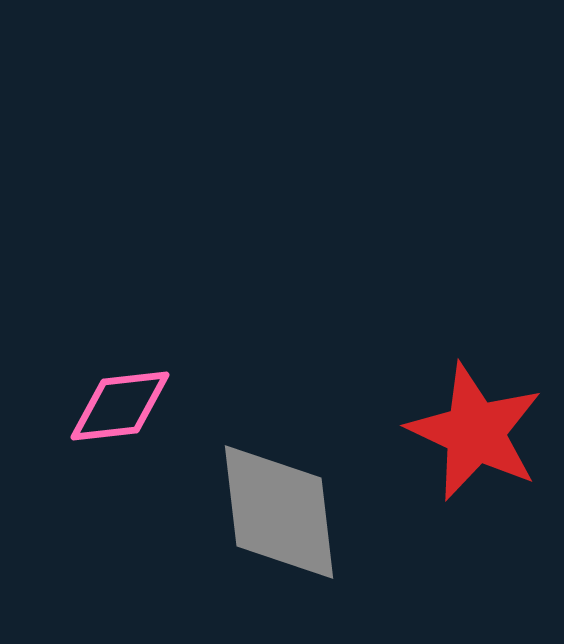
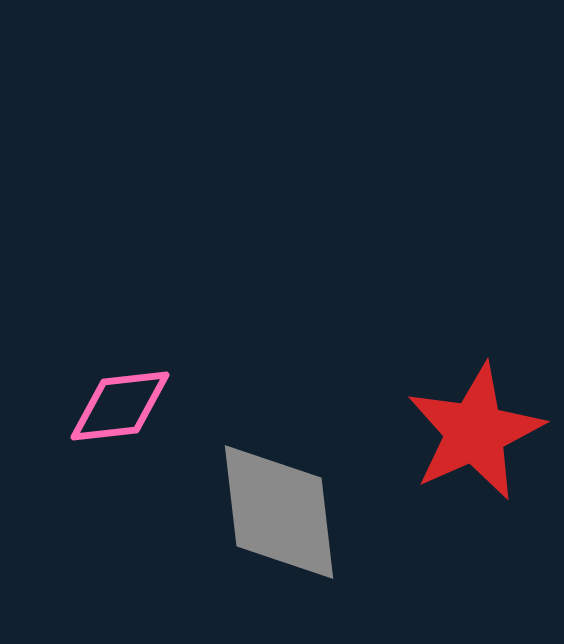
red star: rotated 23 degrees clockwise
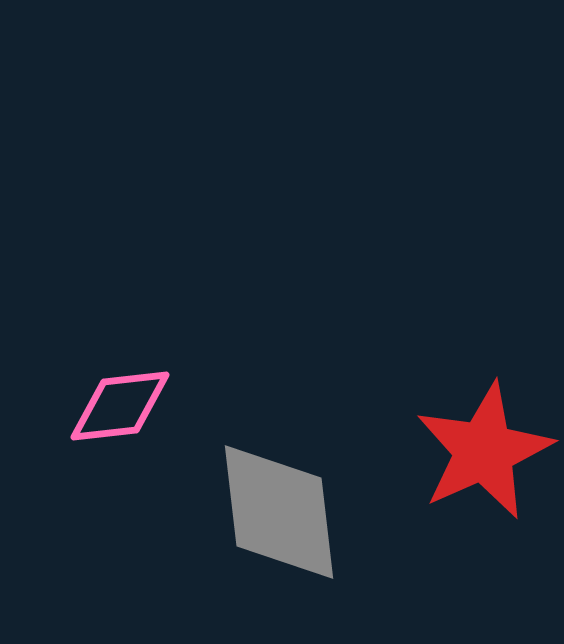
red star: moved 9 px right, 19 px down
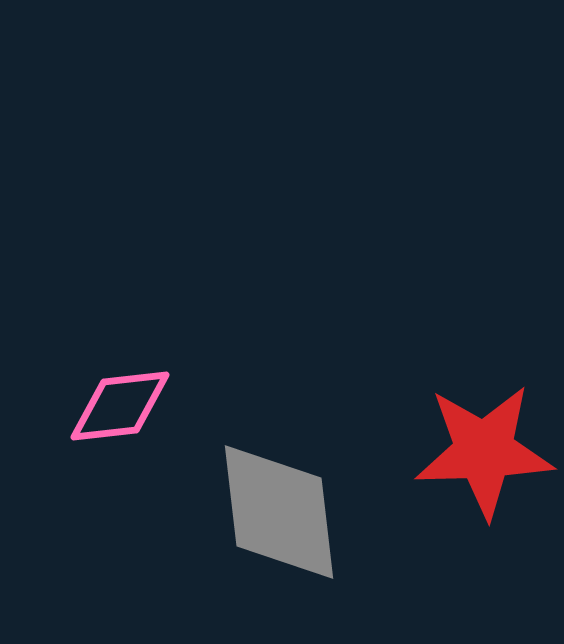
red star: rotated 22 degrees clockwise
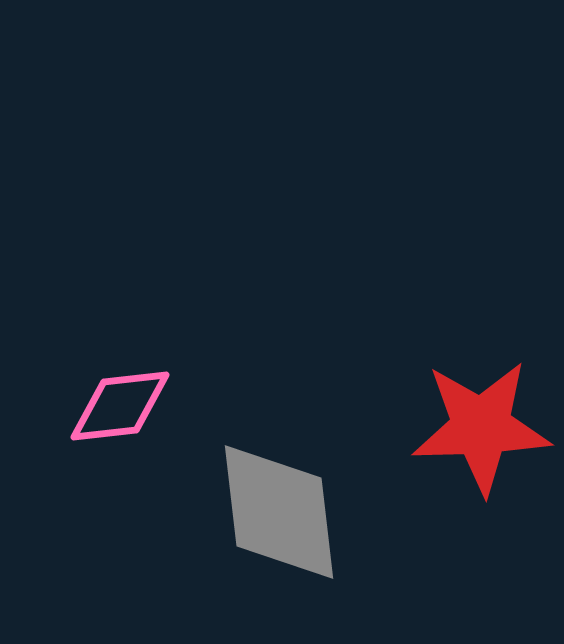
red star: moved 3 px left, 24 px up
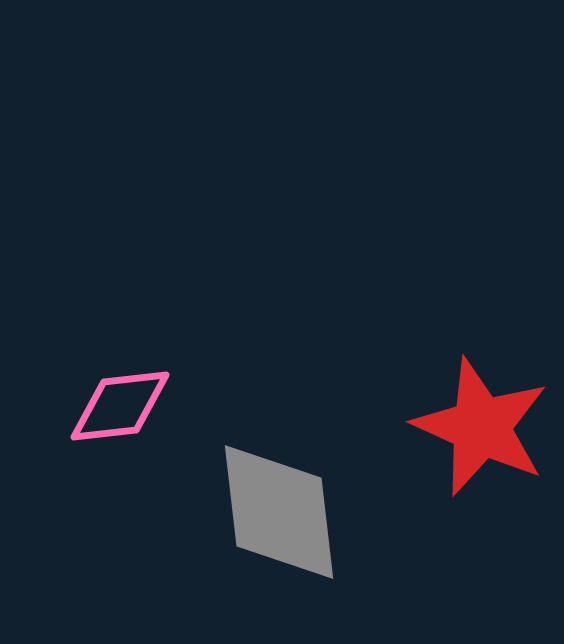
red star: rotated 26 degrees clockwise
